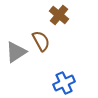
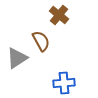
gray triangle: moved 1 px right, 6 px down
blue cross: rotated 20 degrees clockwise
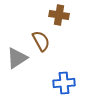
brown cross: rotated 30 degrees counterclockwise
